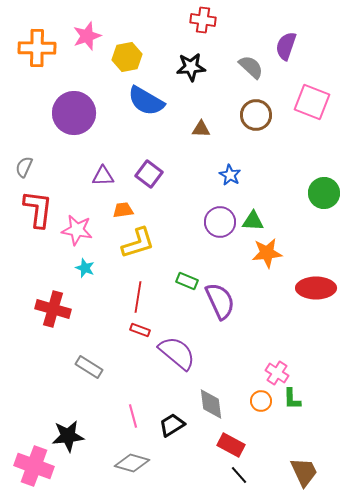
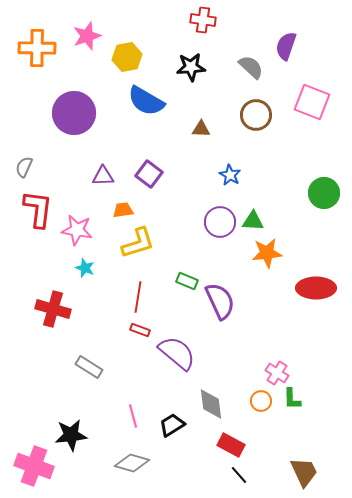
black star at (68, 436): moved 3 px right, 1 px up
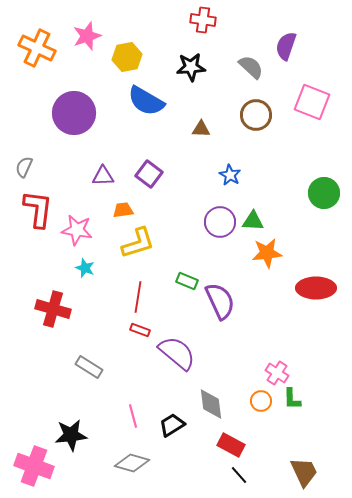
orange cross at (37, 48): rotated 24 degrees clockwise
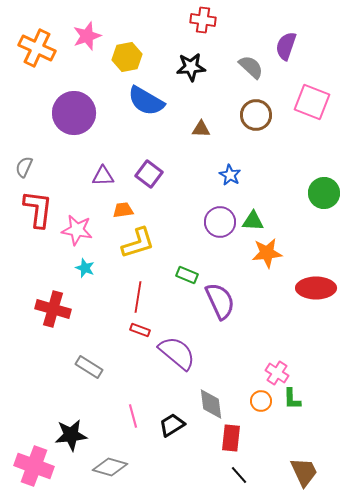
green rectangle at (187, 281): moved 6 px up
red rectangle at (231, 445): moved 7 px up; rotated 68 degrees clockwise
gray diamond at (132, 463): moved 22 px left, 4 px down
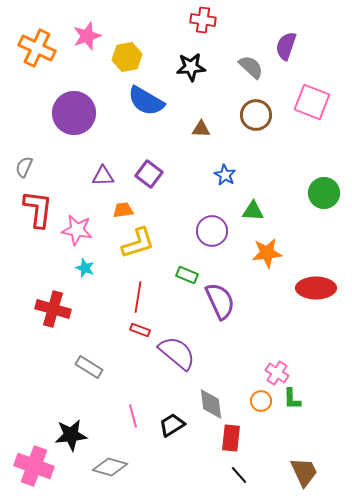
blue star at (230, 175): moved 5 px left
green triangle at (253, 221): moved 10 px up
purple circle at (220, 222): moved 8 px left, 9 px down
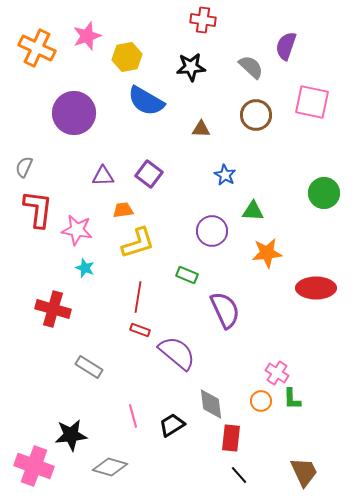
pink square at (312, 102): rotated 9 degrees counterclockwise
purple semicircle at (220, 301): moved 5 px right, 9 px down
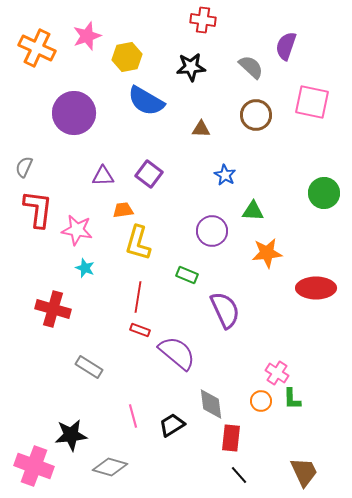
yellow L-shape at (138, 243): rotated 123 degrees clockwise
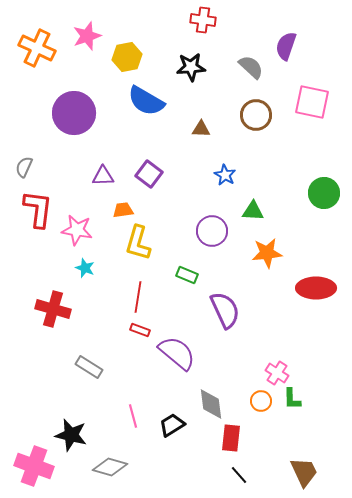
black star at (71, 435): rotated 20 degrees clockwise
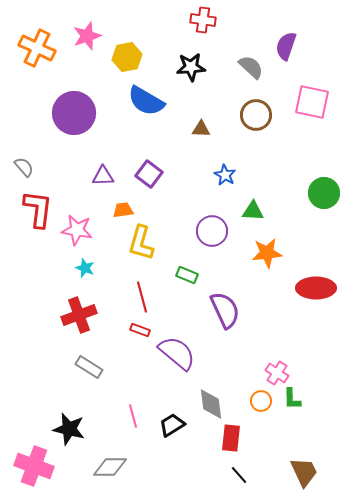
gray semicircle at (24, 167): rotated 115 degrees clockwise
yellow L-shape at (138, 243): moved 3 px right
red line at (138, 297): moved 4 px right; rotated 24 degrees counterclockwise
red cross at (53, 309): moved 26 px right, 6 px down; rotated 36 degrees counterclockwise
black star at (71, 435): moved 2 px left, 6 px up
gray diamond at (110, 467): rotated 16 degrees counterclockwise
